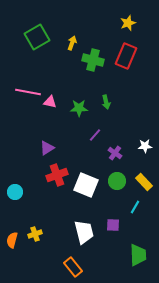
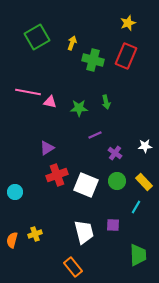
purple line: rotated 24 degrees clockwise
cyan line: moved 1 px right
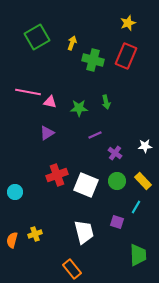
purple triangle: moved 15 px up
yellow rectangle: moved 1 px left, 1 px up
purple square: moved 4 px right, 3 px up; rotated 16 degrees clockwise
orange rectangle: moved 1 px left, 2 px down
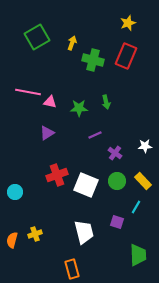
orange rectangle: rotated 24 degrees clockwise
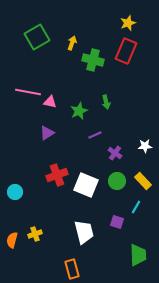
red rectangle: moved 5 px up
green star: moved 3 px down; rotated 24 degrees counterclockwise
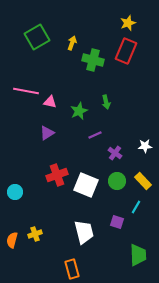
pink line: moved 2 px left, 1 px up
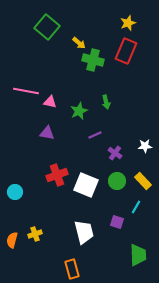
green square: moved 10 px right, 10 px up; rotated 20 degrees counterclockwise
yellow arrow: moved 7 px right; rotated 112 degrees clockwise
purple triangle: rotated 42 degrees clockwise
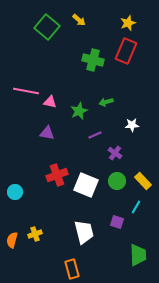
yellow arrow: moved 23 px up
green arrow: rotated 88 degrees clockwise
white star: moved 13 px left, 21 px up
